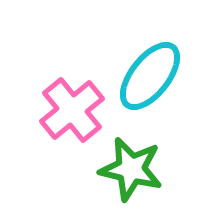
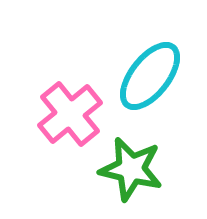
pink cross: moved 2 px left, 4 px down
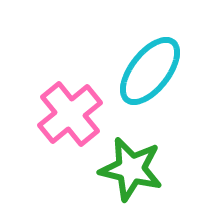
cyan ellipse: moved 5 px up
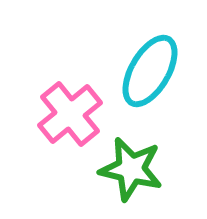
cyan ellipse: rotated 8 degrees counterclockwise
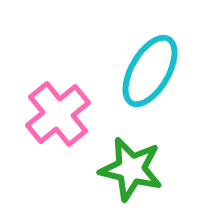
pink cross: moved 12 px left
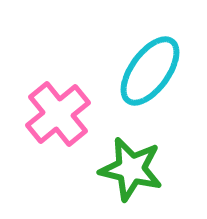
cyan ellipse: rotated 6 degrees clockwise
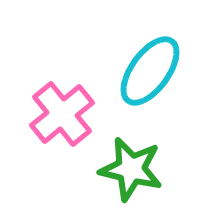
pink cross: moved 4 px right
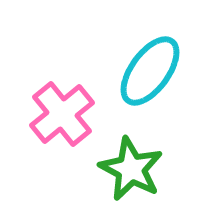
green star: rotated 14 degrees clockwise
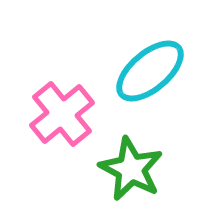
cyan ellipse: rotated 14 degrees clockwise
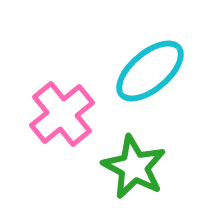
green star: moved 3 px right, 2 px up
